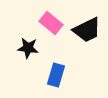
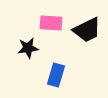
pink rectangle: rotated 35 degrees counterclockwise
black star: rotated 15 degrees counterclockwise
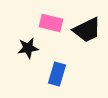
pink rectangle: rotated 10 degrees clockwise
blue rectangle: moved 1 px right, 1 px up
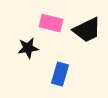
blue rectangle: moved 3 px right
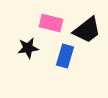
black trapezoid: rotated 12 degrees counterclockwise
blue rectangle: moved 5 px right, 18 px up
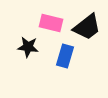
black trapezoid: moved 3 px up
black star: moved 1 px up; rotated 15 degrees clockwise
